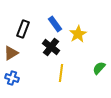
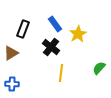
blue cross: moved 6 px down; rotated 16 degrees counterclockwise
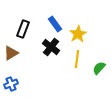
yellow line: moved 16 px right, 14 px up
blue cross: moved 1 px left; rotated 24 degrees counterclockwise
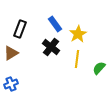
black rectangle: moved 3 px left
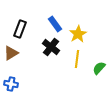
blue cross: rotated 32 degrees clockwise
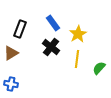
blue rectangle: moved 2 px left, 1 px up
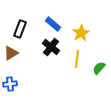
blue rectangle: moved 1 px down; rotated 14 degrees counterclockwise
yellow star: moved 3 px right, 1 px up
blue cross: moved 1 px left; rotated 16 degrees counterclockwise
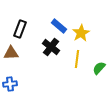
blue rectangle: moved 6 px right, 2 px down
brown triangle: rotated 28 degrees clockwise
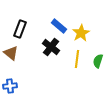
brown triangle: rotated 42 degrees clockwise
green semicircle: moved 1 px left, 7 px up; rotated 24 degrees counterclockwise
blue cross: moved 2 px down
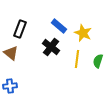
yellow star: moved 2 px right; rotated 18 degrees counterclockwise
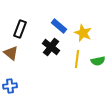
green semicircle: rotated 120 degrees counterclockwise
